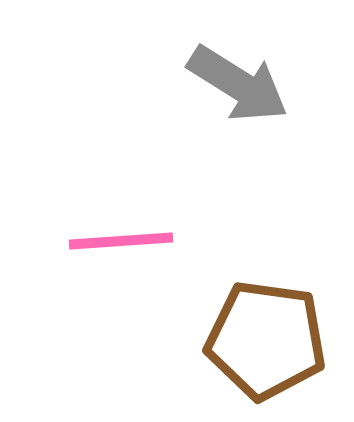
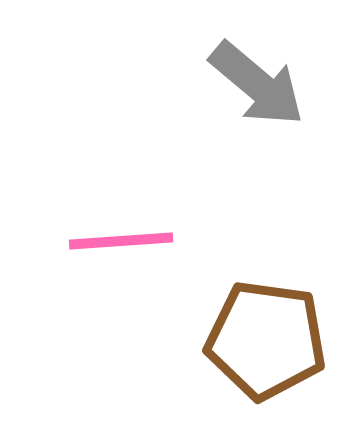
gray arrow: moved 19 px right; rotated 8 degrees clockwise
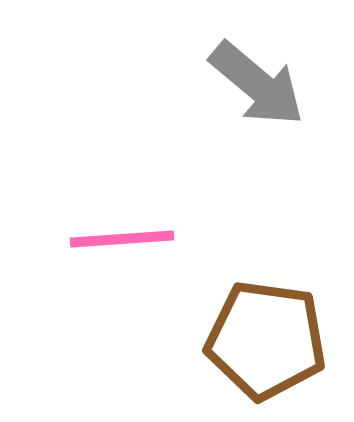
pink line: moved 1 px right, 2 px up
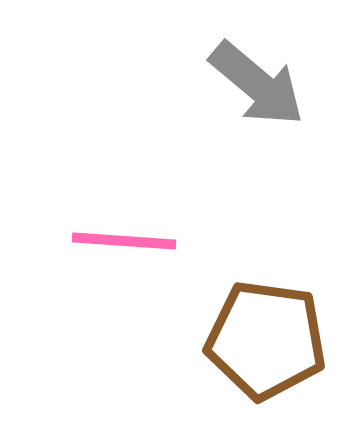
pink line: moved 2 px right, 2 px down; rotated 8 degrees clockwise
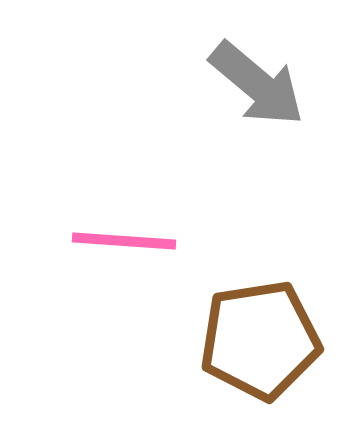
brown pentagon: moved 6 px left; rotated 17 degrees counterclockwise
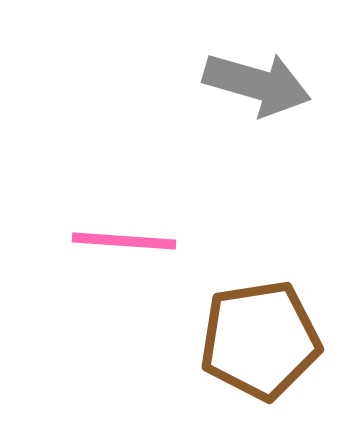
gray arrow: rotated 24 degrees counterclockwise
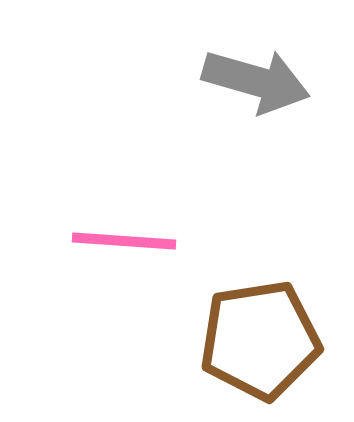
gray arrow: moved 1 px left, 3 px up
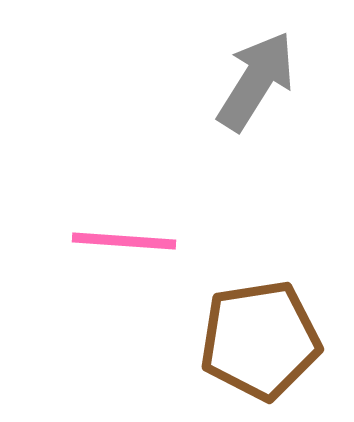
gray arrow: rotated 74 degrees counterclockwise
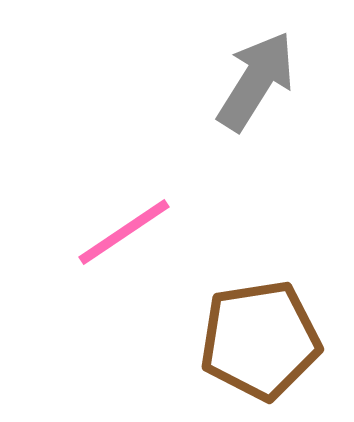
pink line: moved 9 px up; rotated 38 degrees counterclockwise
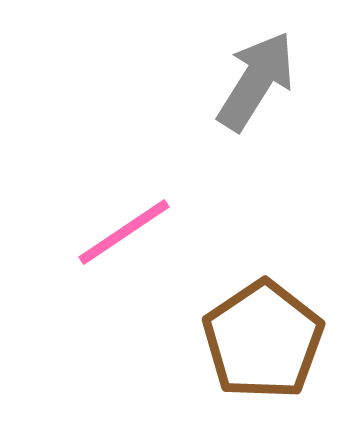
brown pentagon: moved 3 px right; rotated 25 degrees counterclockwise
